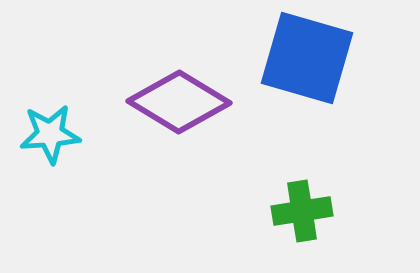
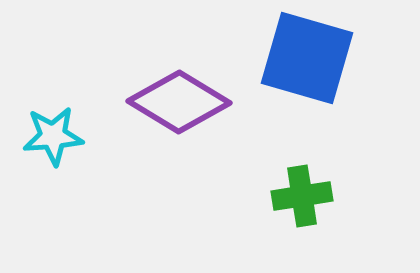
cyan star: moved 3 px right, 2 px down
green cross: moved 15 px up
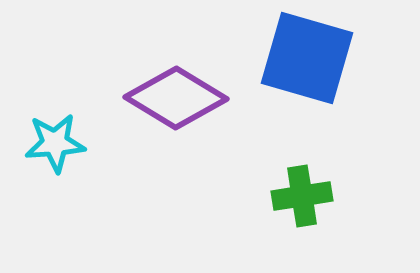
purple diamond: moved 3 px left, 4 px up
cyan star: moved 2 px right, 7 px down
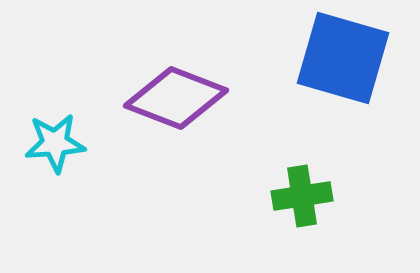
blue square: moved 36 px right
purple diamond: rotated 10 degrees counterclockwise
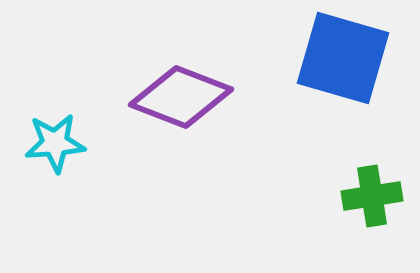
purple diamond: moved 5 px right, 1 px up
green cross: moved 70 px right
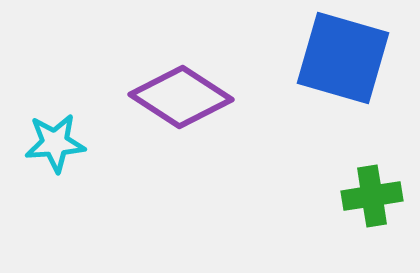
purple diamond: rotated 12 degrees clockwise
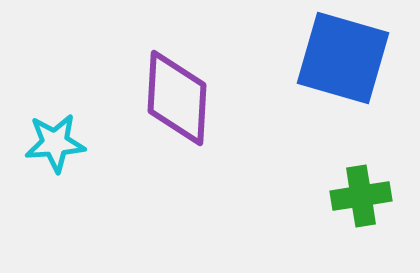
purple diamond: moved 4 px left, 1 px down; rotated 60 degrees clockwise
green cross: moved 11 px left
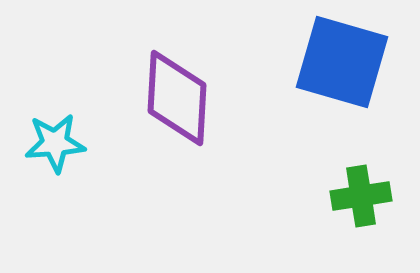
blue square: moved 1 px left, 4 px down
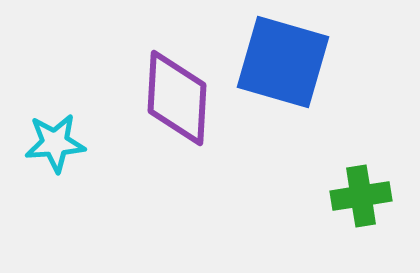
blue square: moved 59 px left
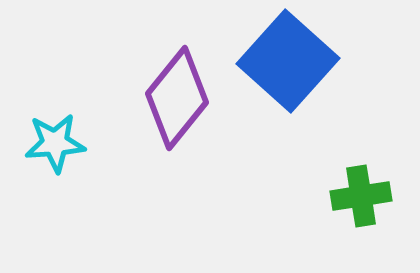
blue square: moved 5 px right, 1 px up; rotated 26 degrees clockwise
purple diamond: rotated 36 degrees clockwise
